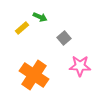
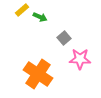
yellow rectangle: moved 18 px up
pink star: moved 7 px up
orange cross: moved 4 px right, 1 px up
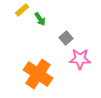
green arrow: moved 2 px down; rotated 32 degrees clockwise
gray square: moved 2 px right
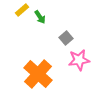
green arrow: moved 2 px up
pink star: moved 1 px left, 1 px down; rotated 10 degrees counterclockwise
orange cross: rotated 8 degrees clockwise
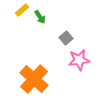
orange cross: moved 4 px left, 5 px down
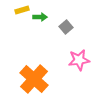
yellow rectangle: rotated 24 degrees clockwise
green arrow: rotated 56 degrees counterclockwise
gray square: moved 11 px up
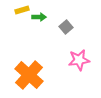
green arrow: moved 1 px left
orange cross: moved 5 px left, 4 px up
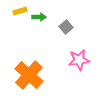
yellow rectangle: moved 2 px left, 1 px down
